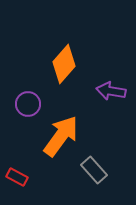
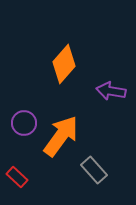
purple circle: moved 4 px left, 19 px down
red rectangle: rotated 15 degrees clockwise
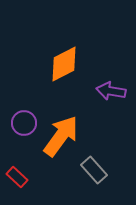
orange diamond: rotated 21 degrees clockwise
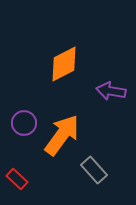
orange arrow: moved 1 px right, 1 px up
red rectangle: moved 2 px down
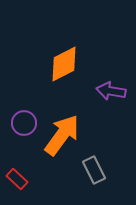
gray rectangle: rotated 16 degrees clockwise
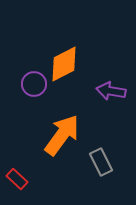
purple circle: moved 10 px right, 39 px up
gray rectangle: moved 7 px right, 8 px up
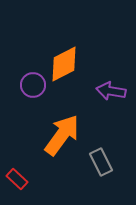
purple circle: moved 1 px left, 1 px down
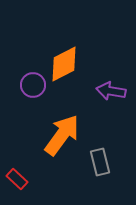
gray rectangle: moved 1 px left; rotated 12 degrees clockwise
